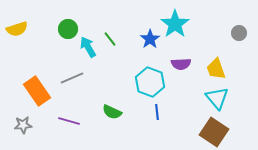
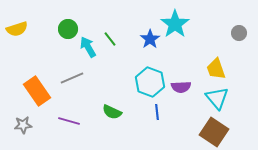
purple semicircle: moved 23 px down
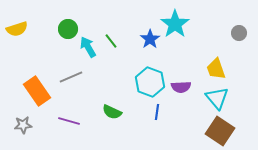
green line: moved 1 px right, 2 px down
gray line: moved 1 px left, 1 px up
blue line: rotated 14 degrees clockwise
brown square: moved 6 px right, 1 px up
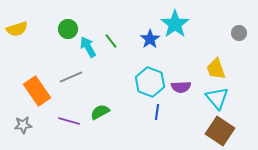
green semicircle: moved 12 px left; rotated 126 degrees clockwise
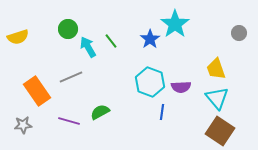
yellow semicircle: moved 1 px right, 8 px down
blue line: moved 5 px right
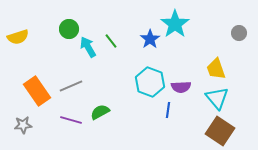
green circle: moved 1 px right
gray line: moved 9 px down
blue line: moved 6 px right, 2 px up
purple line: moved 2 px right, 1 px up
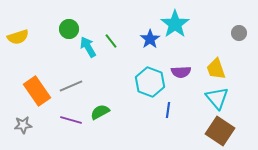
purple semicircle: moved 15 px up
